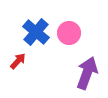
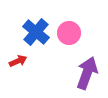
red arrow: rotated 24 degrees clockwise
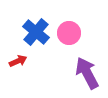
purple arrow: rotated 48 degrees counterclockwise
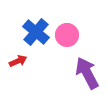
pink circle: moved 2 px left, 2 px down
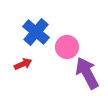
pink circle: moved 12 px down
red arrow: moved 5 px right, 3 px down
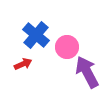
blue cross: moved 3 px down
purple arrow: moved 1 px up
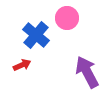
pink circle: moved 29 px up
red arrow: moved 1 px left, 1 px down
